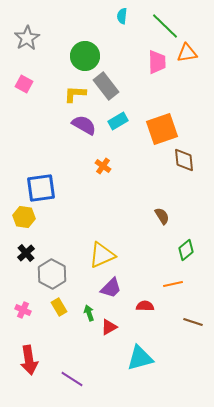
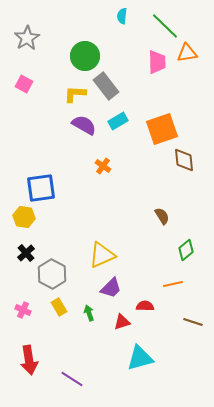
red triangle: moved 13 px right, 5 px up; rotated 12 degrees clockwise
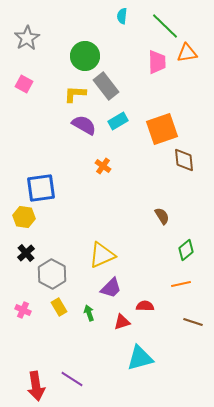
orange line: moved 8 px right
red arrow: moved 7 px right, 26 px down
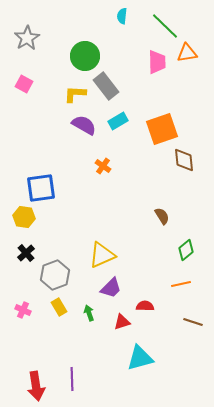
gray hexagon: moved 3 px right, 1 px down; rotated 12 degrees clockwise
purple line: rotated 55 degrees clockwise
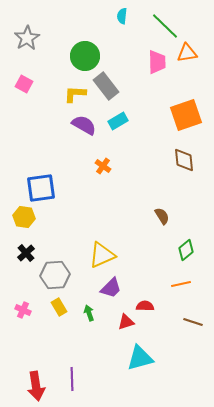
orange square: moved 24 px right, 14 px up
gray hexagon: rotated 16 degrees clockwise
red triangle: moved 4 px right
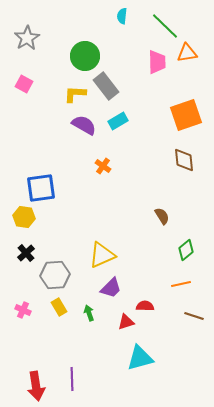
brown line: moved 1 px right, 6 px up
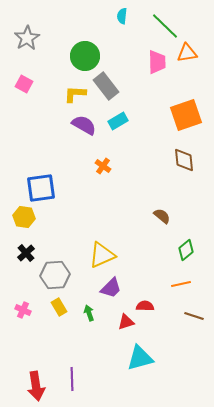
brown semicircle: rotated 18 degrees counterclockwise
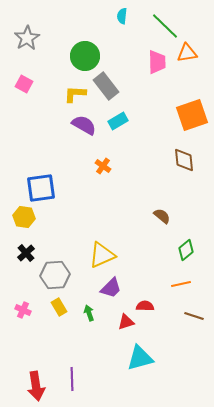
orange square: moved 6 px right
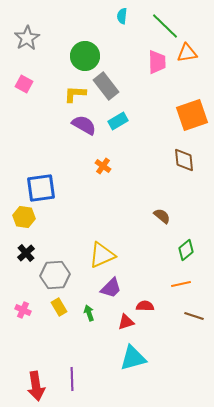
cyan triangle: moved 7 px left
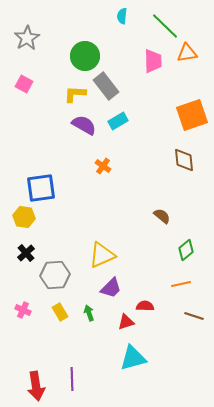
pink trapezoid: moved 4 px left, 1 px up
yellow rectangle: moved 1 px right, 5 px down
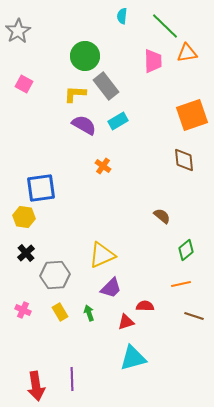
gray star: moved 9 px left, 7 px up
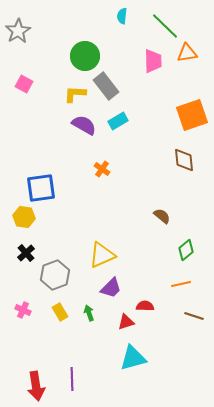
orange cross: moved 1 px left, 3 px down
gray hexagon: rotated 16 degrees counterclockwise
